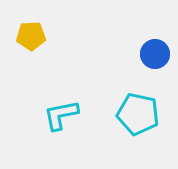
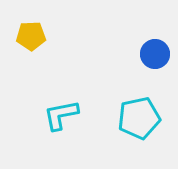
cyan pentagon: moved 1 px right, 4 px down; rotated 24 degrees counterclockwise
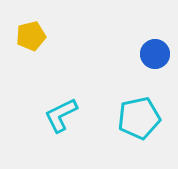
yellow pentagon: rotated 12 degrees counterclockwise
cyan L-shape: rotated 15 degrees counterclockwise
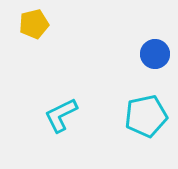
yellow pentagon: moved 3 px right, 12 px up
cyan pentagon: moved 7 px right, 2 px up
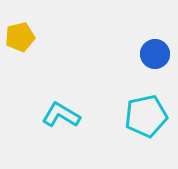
yellow pentagon: moved 14 px left, 13 px down
cyan L-shape: rotated 57 degrees clockwise
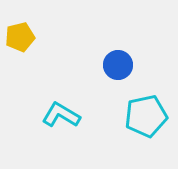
blue circle: moved 37 px left, 11 px down
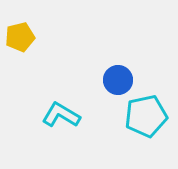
blue circle: moved 15 px down
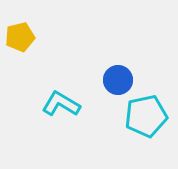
cyan L-shape: moved 11 px up
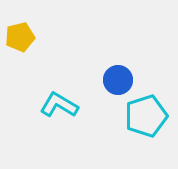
cyan L-shape: moved 2 px left, 1 px down
cyan pentagon: rotated 6 degrees counterclockwise
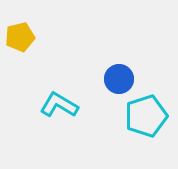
blue circle: moved 1 px right, 1 px up
